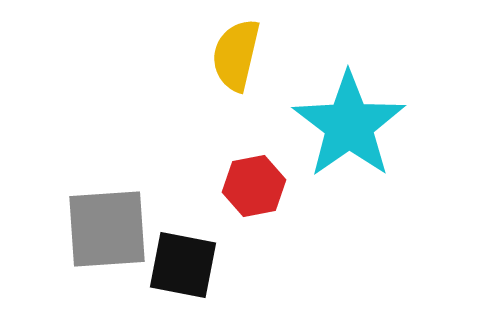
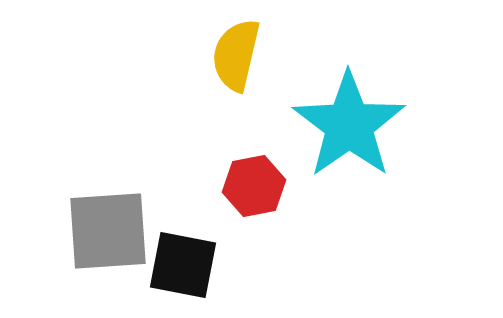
gray square: moved 1 px right, 2 px down
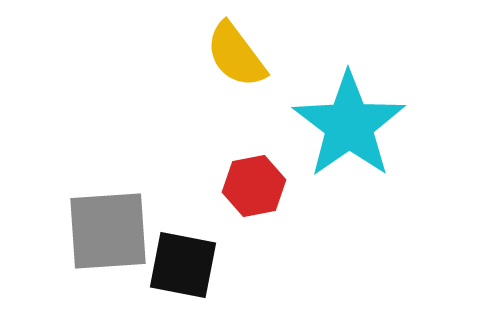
yellow semicircle: rotated 50 degrees counterclockwise
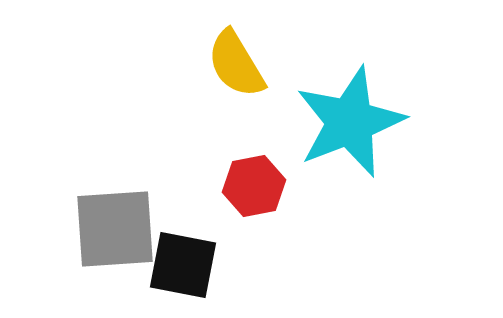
yellow semicircle: moved 9 px down; rotated 6 degrees clockwise
cyan star: moved 1 px right, 3 px up; rotated 14 degrees clockwise
gray square: moved 7 px right, 2 px up
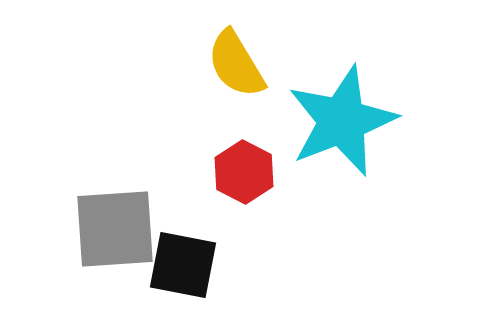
cyan star: moved 8 px left, 1 px up
red hexagon: moved 10 px left, 14 px up; rotated 22 degrees counterclockwise
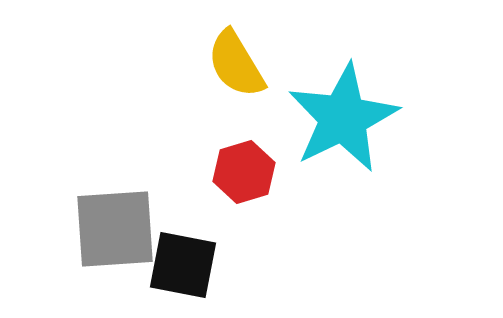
cyan star: moved 1 px right, 3 px up; rotated 5 degrees counterclockwise
red hexagon: rotated 16 degrees clockwise
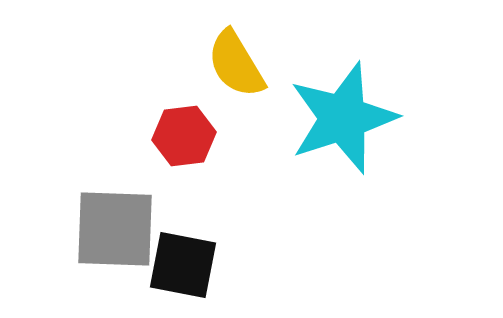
cyan star: rotated 8 degrees clockwise
red hexagon: moved 60 px left, 36 px up; rotated 10 degrees clockwise
gray square: rotated 6 degrees clockwise
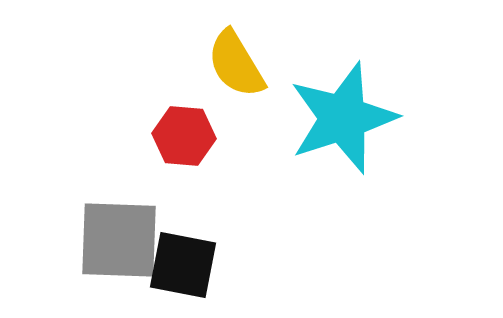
red hexagon: rotated 12 degrees clockwise
gray square: moved 4 px right, 11 px down
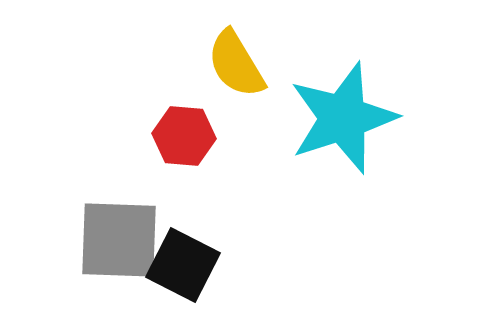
black square: rotated 16 degrees clockwise
